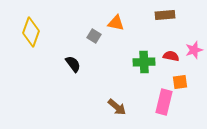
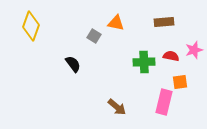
brown rectangle: moved 1 px left, 7 px down
yellow diamond: moved 6 px up
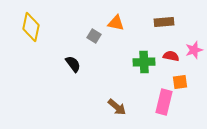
yellow diamond: moved 1 px down; rotated 8 degrees counterclockwise
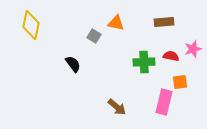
yellow diamond: moved 2 px up
pink star: moved 1 px left, 1 px up
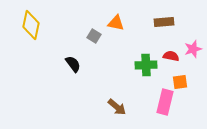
green cross: moved 2 px right, 3 px down
pink rectangle: moved 1 px right
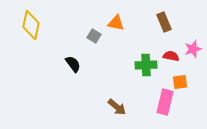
brown rectangle: rotated 72 degrees clockwise
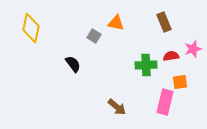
yellow diamond: moved 3 px down
red semicircle: rotated 21 degrees counterclockwise
